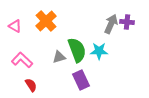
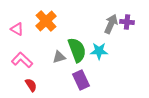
pink triangle: moved 2 px right, 3 px down
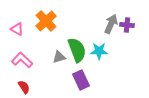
purple cross: moved 3 px down
red semicircle: moved 7 px left, 2 px down
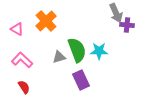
gray arrow: moved 5 px right, 11 px up; rotated 132 degrees clockwise
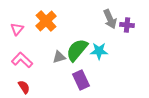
gray arrow: moved 6 px left, 6 px down
pink triangle: rotated 40 degrees clockwise
green semicircle: rotated 120 degrees counterclockwise
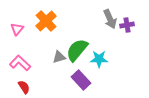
purple cross: rotated 16 degrees counterclockwise
cyan star: moved 8 px down
pink L-shape: moved 2 px left, 3 px down
purple rectangle: rotated 18 degrees counterclockwise
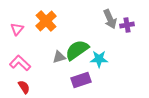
green semicircle: rotated 15 degrees clockwise
purple rectangle: rotated 66 degrees counterclockwise
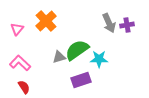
gray arrow: moved 1 px left, 4 px down
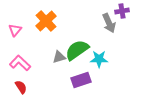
purple cross: moved 5 px left, 14 px up
pink triangle: moved 2 px left, 1 px down
red semicircle: moved 3 px left
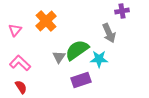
gray arrow: moved 10 px down
gray triangle: rotated 40 degrees counterclockwise
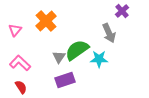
purple cross: rotated 32 degrees counterclockwise
purple rectangle: moved 16 px left
